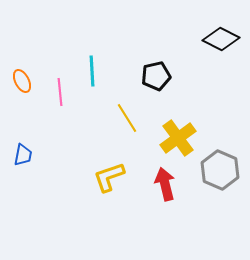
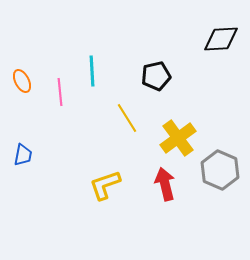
black diamond: rotated 30 degrees counterclockwise
yellow L-shape: moved 4 px left, 8 px down
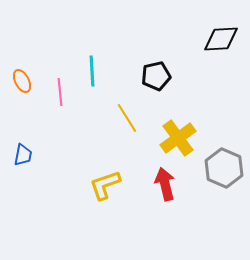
gray hexagon: moved 4 px right, 2 px up
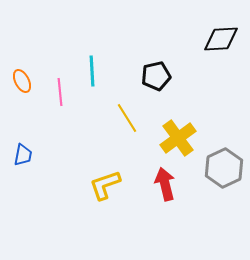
gray hexagon: rotated 12 degrees clockwise
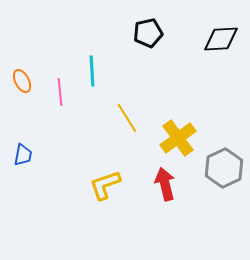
black pentagon: moved 8 px left, 43 px up
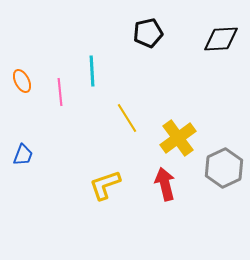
blue trapezoid: rotated 10 degrees clockwise
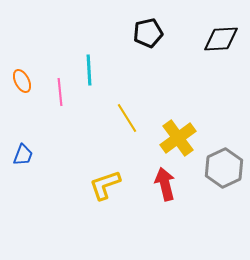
cyan line: moved 3 px left, 1 px up
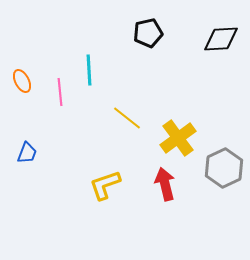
yellow line: rotated 20 degrees counterclockwise
blue trapezoid: moved 4 px right, 2 px up
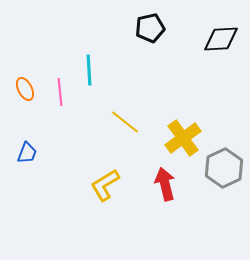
black pentagon: moved 2 px right, 5 px up
orange ellipse: moved 3 px right, 8 px down
yellow line: moved 2 px left, 4 px down
yellow cross: moved 5 px right
yellow L-shape: rotated 12 degrees counterclockwise
